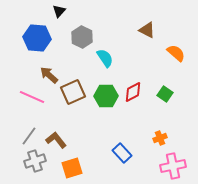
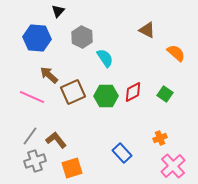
black triangle: moved 1 px left
gray line: moved 1 px right
pink cross: rotated 30 degrees counterclockwise
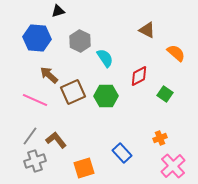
black triangle: rotated 32 degrees clockwise
gray hexagon: moved 2 px left, 4 px down
red diamond: moved 6 px right, 16 px up
pink line: moved 3 px right, 3 px down
orange square: moved 12 px right
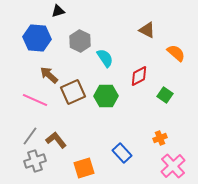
green square: moved 1 px down
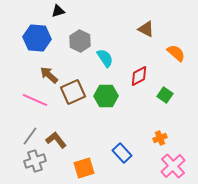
brown triangle: moved 1 px left, 1 px up
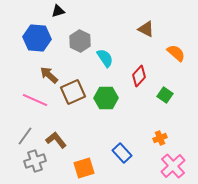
red diamond: rotated 20 degrees counterclockwise
green hexagon: moved 2 px down
gray line: moved 5 px left
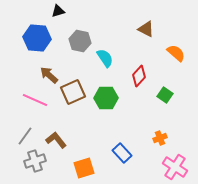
gray hexagon: rotated 15 degrees counterclockwise
pink cross: moved 2 px right, 1 px down; rotated 15 degrees counterclockwise
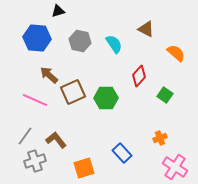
cyan semicircle: moved 9 px right, 14 px up
